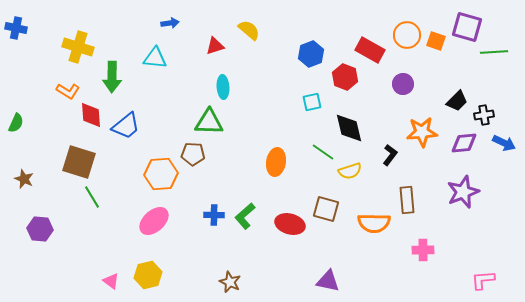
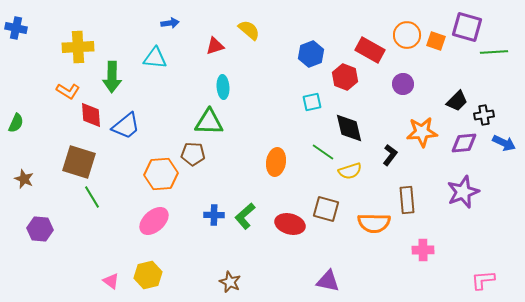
yellow cross at (78, 47): rotated 20 degrees counterclockwise
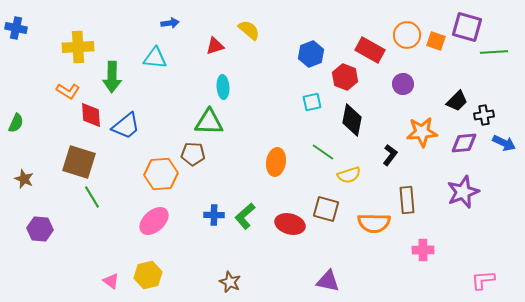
black diamond at (349, 128): moved 3 px right, 8 px up; rotated 24 degrees clockwise
yellow semicircle at (350, 171): moved 1 px left, 4 px down
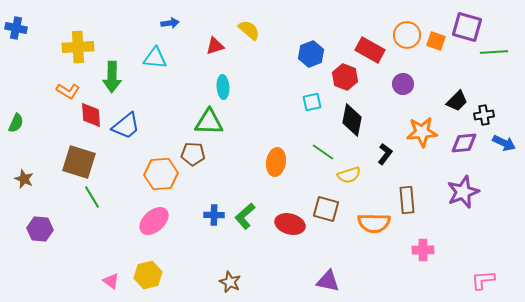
black L-shape at (390, 155): moved 5 px left, 1 px up
